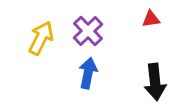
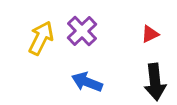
red triangle: moved 1 px left, 15 px down; rotated 18 degrees counterclockwise
purple cross: moved 6 px left
blue arrow: moved 1 px left, 9 px down; rotated 80 degrees counterclockwise
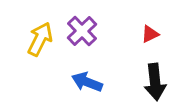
yellow arrow: moved 1 px left, 1 px down
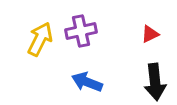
purple cross: moved 1 px left; rotated 32 degrees clockwise
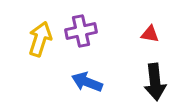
red triangle: rotated 36 degrees clockwise
yellow arrow: rotated 8 degrees counterclockwise
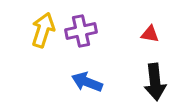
yellow arrow: moved 3 px right, 9 px up
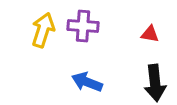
purple cross: moved 2 px right, 5 px up; rotated 16 degrees clockwise
black arrow: moved 1 px down
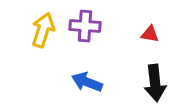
purple cross: moved 2 px right
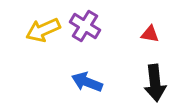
purple cross: rotated 28 degrees clockwise
yellow arrow: rotated 132 degrees counterclockwise
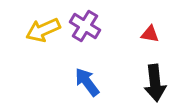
blue arrow: rotated 32 degrees clockwise
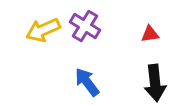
red triangle: rotated 18 degrees counterclockwise
